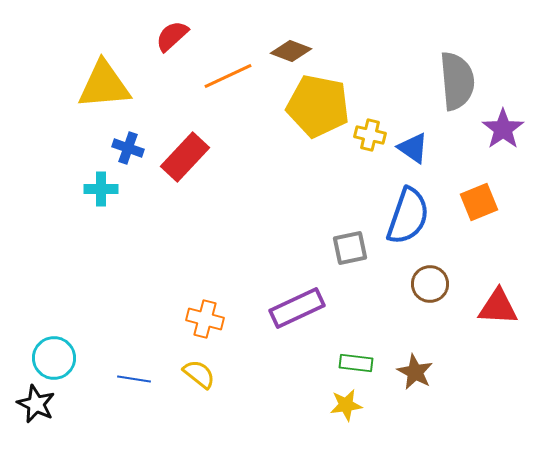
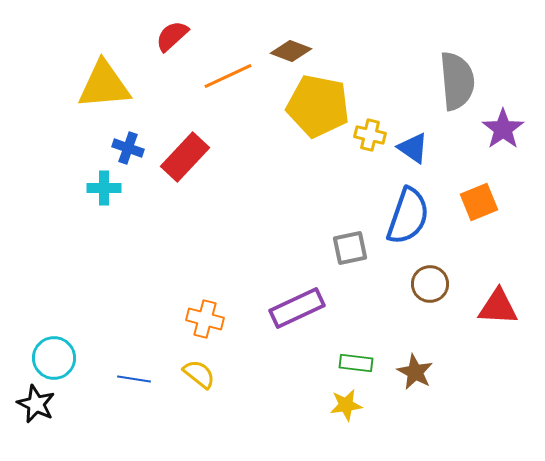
cyan cross: moved 3 px right, 1 px up
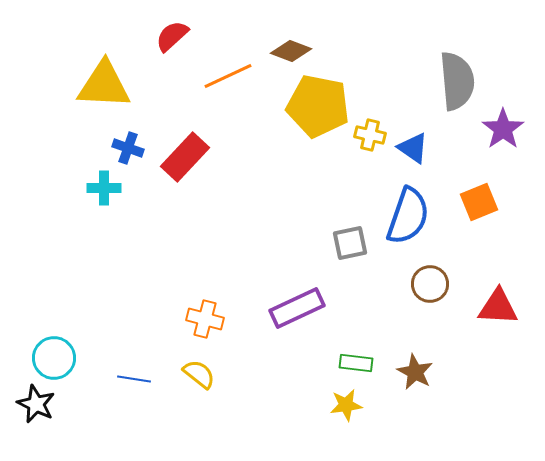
yellow triangle: rotated 8 degrees clockwise
gray square: moved 5 px up
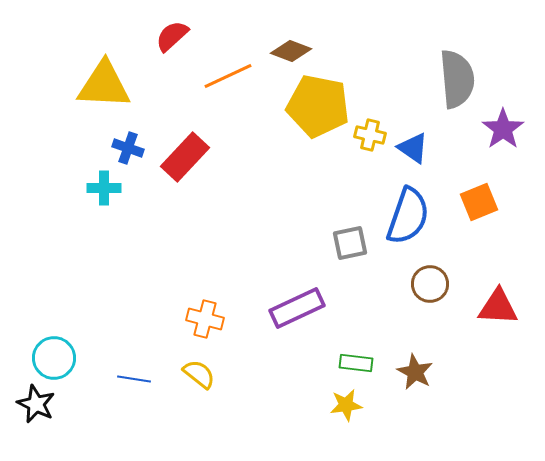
gray semicircle: moved 2 px up
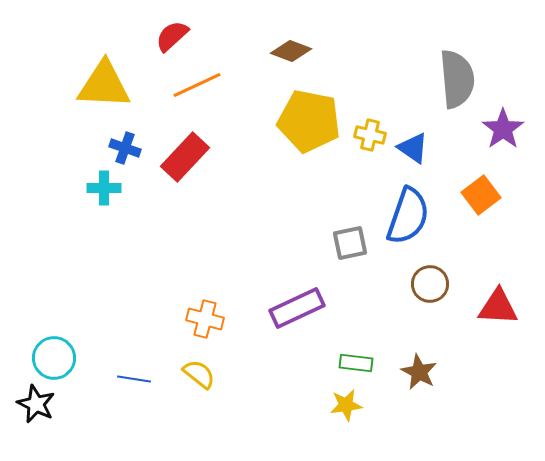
orange line: moved 31 px left, 9 px down
yellow pentagon: moved 9 px left, 15 px down
blue cross: moved 3 px left
orange square: moved 2 px right, 7 px up; rotated 15 degrees counterclockwise
brown star: moved 4 px right
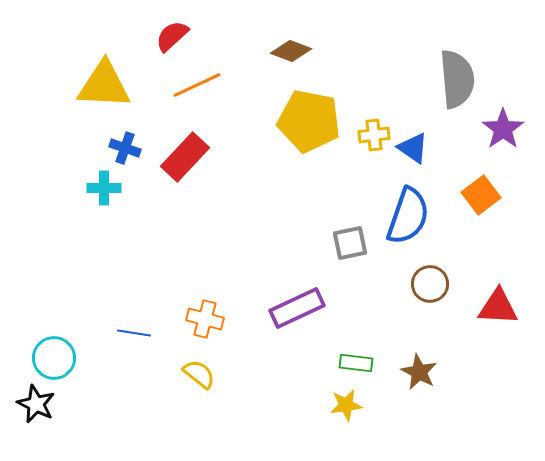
yellow cross: moved 4 px right; rotated 20 degrees counterclockwise
blue line: moved 46 px up
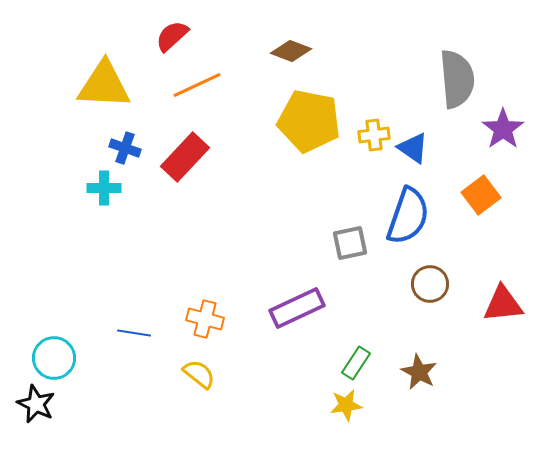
red triangle: moved 5 px right, 3 px up; rotated 9 degrees counterclockwise
green rectangle: rotated 64 degrees counterclockwise
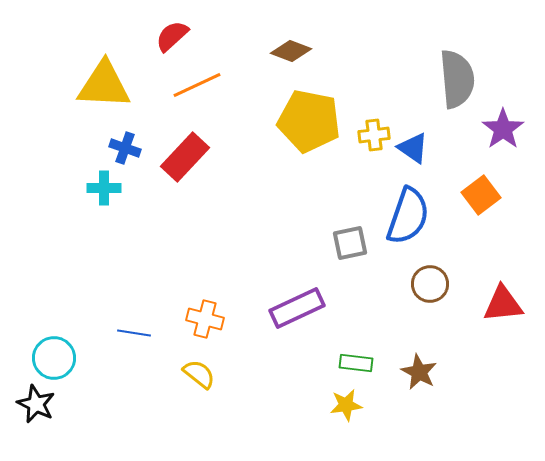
green rectangle: rotated 64 degrees clockwise
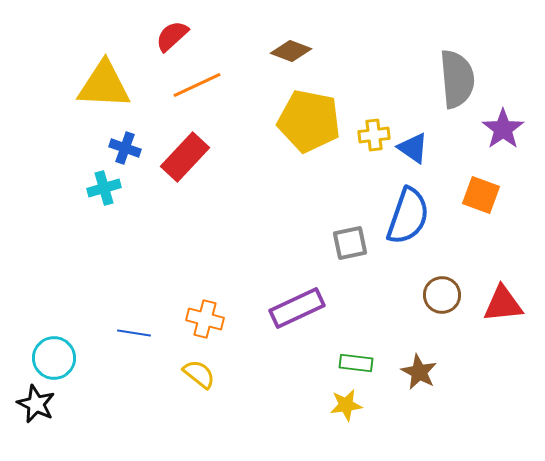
cyan cross: rotated 16 degrees counterclockwise
orange square: rotated 33 degrees counterclockwise
brown circle: moved 12 px right, 11 px down
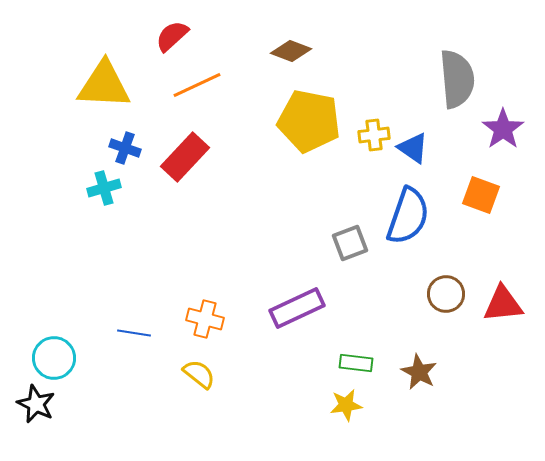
gray square: rotated 9 degrees counterclockwise
brown circle: moved 4 px right, 1 px up
